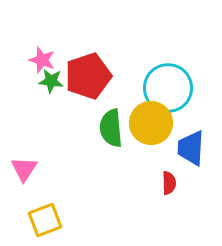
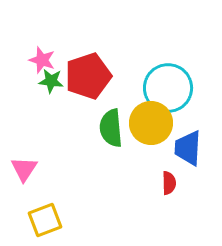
blue trapezoid: moved 3 px left
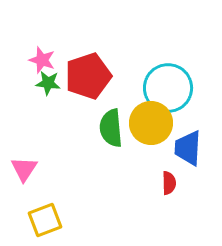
green star: moved 3 px left, 2 px down
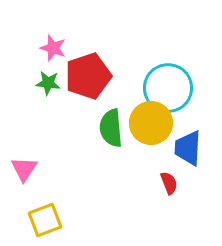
pink star: moved 11 px right, 12 px up
red semicircle: rotated 20 degrees counterclockwise
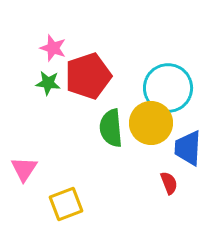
yellow square: moved 21 px right, 16 px up
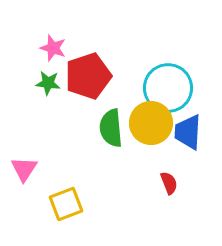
blue trapezoid: moved 16 px up
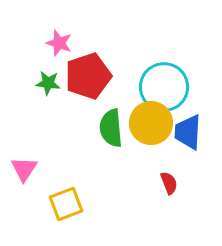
pink star: moved 6 px right, 5 px up
cyan circle: moved 4 px left, 1 px up
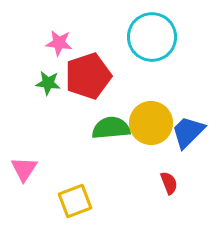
pink star: rotated 12 degrees counterclockwise
cyan circle: moved 12 px left, 50 px up
green semicircle: rotated 90 degrees clockwise
blue trapezoid: rotated 42 degrees clockwise
yellow square: moved 9 px right, 3 px up
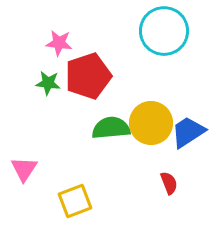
cyan circle: moved 12 px right, 6 px up
blue trapezoid: rotated 12 degrees clockwise
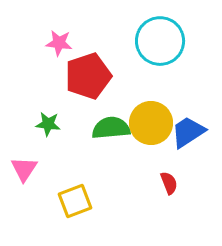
cyan circle: moved 4 px left, 10 px down
green star: moved 41 px down
